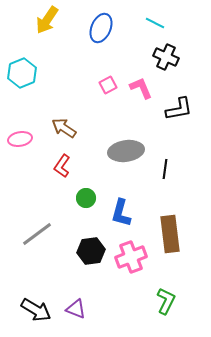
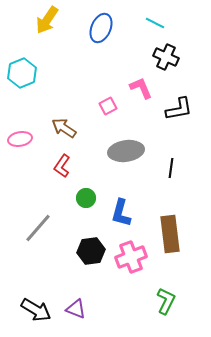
pink square: moved 21 px down
black line: moved 6 px right, 1 px up
gray line: moved 1 px right, 6 px up; rotated 12 degrees counterclockwise
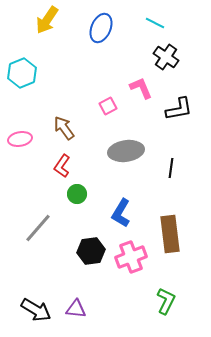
black cross: rotated 10 degrees clockwise
brown arrow: rotated 20 degrees clockwise
green circle: moved 9 px left, 4 px up
blue L-shape: rotated 16 degrees clockwise
purple triangle: rotated 15 degrees counterclockwise
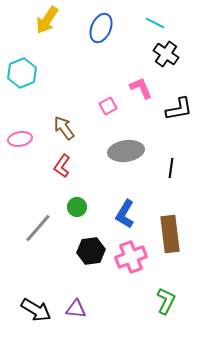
black cross: moved 3 px up
green circle: moved 13 px down
blue L-shape: moved 4 px right, 1 px down
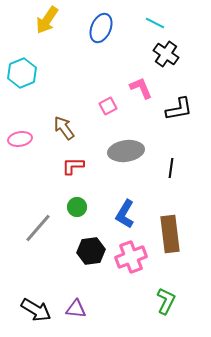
red L-shape: moved 11 px right; rotated 55 degrees clockwise
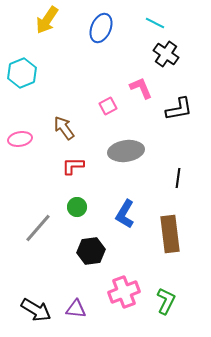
black line: moved 7 px right, 10 px down
pink cross: moved 7 px left, 35 px down
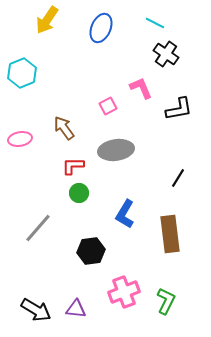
gray ellipse: moved 10 px left, 1 px up
black line: rotated 24 degrees clockwise
green circle: moved 2 px right, 14 px up
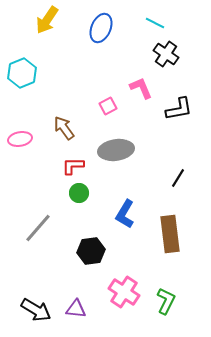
pink cross: rotated 36 degrees counterclockwise
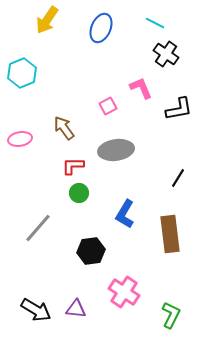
green L-shape: moved 5 px right, 14 px down
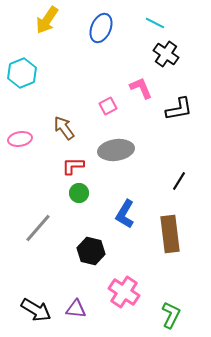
black line: moved 1 px right, 3 px down
black hexagon: rotated 20 degrees clockwise
